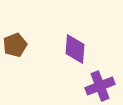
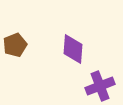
purple diamond: moved 2 px left
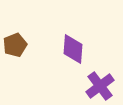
purple cross: rotated 16 degrees counterclockwise
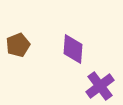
brown pentagon: moved 3 px right
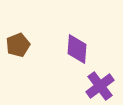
purple diamond: moved 4 px right
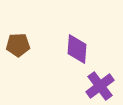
brown pentagon: rotated 20 degrees clockwise
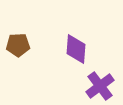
purple diamond: moved 1 px left
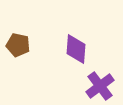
brown pentagon: rotated 15 degrees clockwise
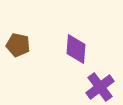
purple cross: moved 1 px down
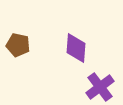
purple diamond: moved 1 px up
